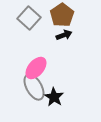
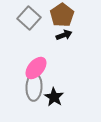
gray ellipse: rotated 32 degrees clockwise
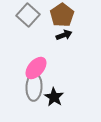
gray square: moved 1 px left, 3 px up
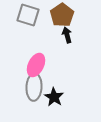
gray square: rotated 25 degrees counterclockwise
black arrow: moved 3 px right; rotated 84 degrees counterclockwise
pink ellipse: moved 3 px up; rotated 15 degrees counterclockwise
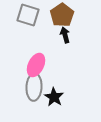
black arrow: moved 2 px left
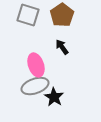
black arrow: moved 3 px left, 12 px down; rotated 21 degrees counterclockwise
pink ellipse: rotated 45 degrees counterclockwise
gray ellipse: moved 1 px right, 1 px up; rotated 68 degrees clockwise
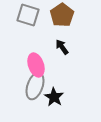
gray ellipse: rotated 52 degrees counterclockwise
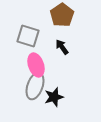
gray square: moved 21 px down
black star: rotated 24 degrees clockwise
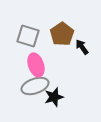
brown pentagon: moved 19 px down
black arrow: moved 20 px right
gray ellipse: rotated 52 degrees clockwise
